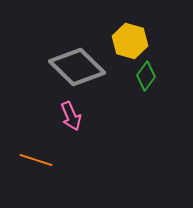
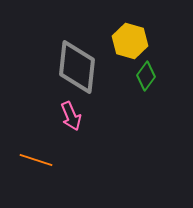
gray diamond: rotated 52 degrees clockwise
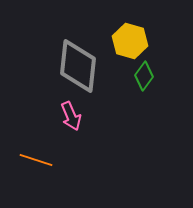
gray diamond: moved 1 px right, 1 px up
green diamond: moved 2 px left
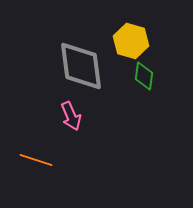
yellow hexagon: moved 1 px right
gray diamond: moved 3 px right; rotated 14 degrees counterclockwise
green diamond: rotated 28 degrees counterclockwise
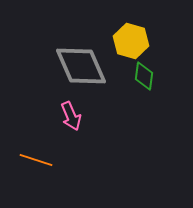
gray diamond: rotated 16 degrees counterclockwise
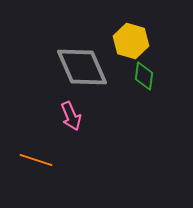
gray diamond: moved 1 px right, 1 px down
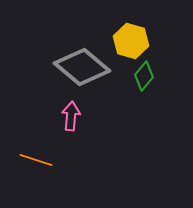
gray diamond: rotated 26 degrees counterclockwise
green diamond: rotated 32 degrees clockwise
pink arrow: rotated 152 degrees counterclockwise
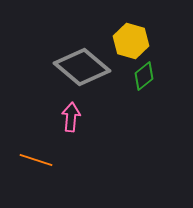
green diamond: rotated 12 degrees clockwise
pink arrow: moved 1 px down
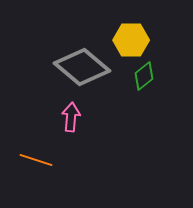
yellow hexagon: moved 1 px up; rotated 16 degrees counterclockwise
